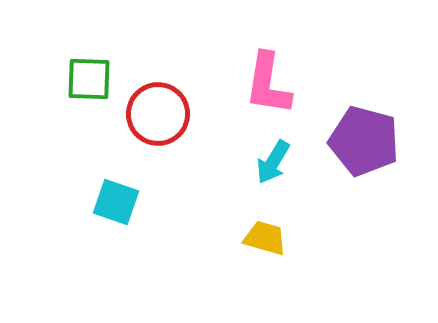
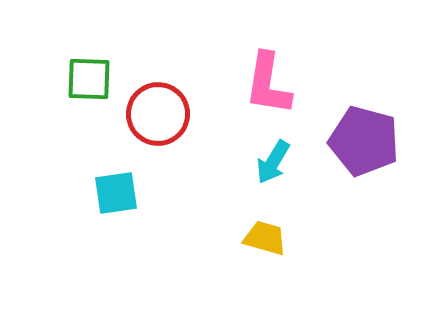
cyan square: moved 9 px up; rotated 27 degrees counterclockwise
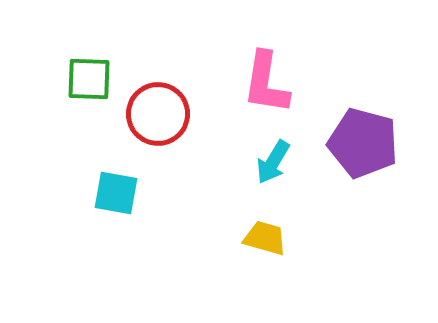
pink L-shape: moved 2 px left, 1 px up
purple pentagon: moved 1 px left, 2 px down
cyan square: rotated 18 degrees clockwise
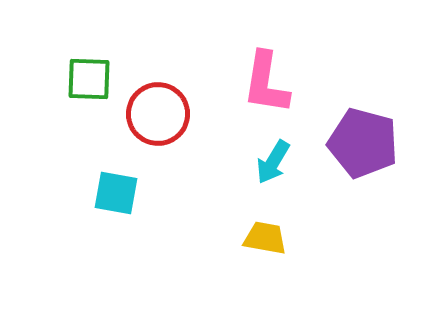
yellow trapezoid: rotated 6 degrees counterclockwise
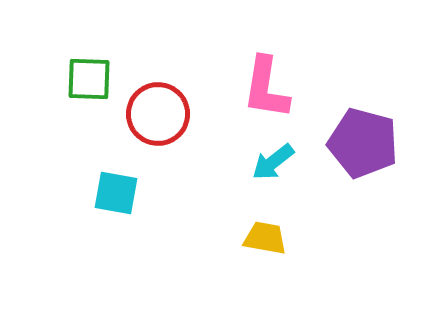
pink L-shape: moved 5 px down
cyan arrow: rotated 21 degrees clockwise
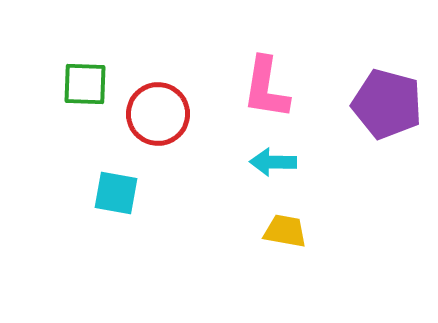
green square: moved 4 px left, 5 px down
purple pentagon: moved 24 px right, 39 px up
cyan arrow: rotated 39 degrees clockwise
yellow trapezoid: moved 20 px right, 7 px up
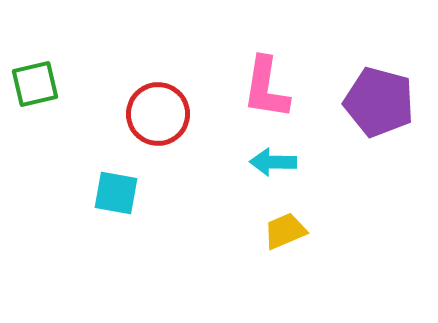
green square: moved 50 px left; rotated 15 degrees counterclockwise
purple pentagon: moved 8 px left, 2 px up
yellow trapezoid: rotated 33 degrees counterclockwise
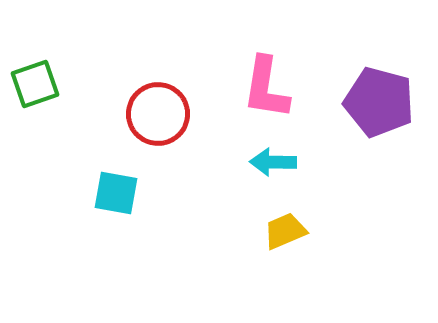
green square: rotated 6 degrees counterclockwise
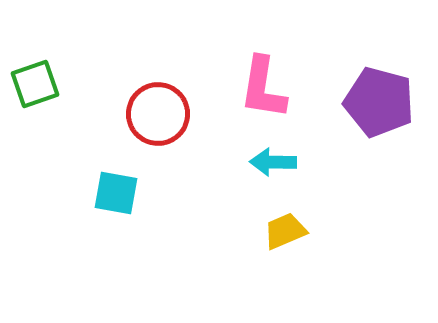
pink L-shape: moved 3 px left
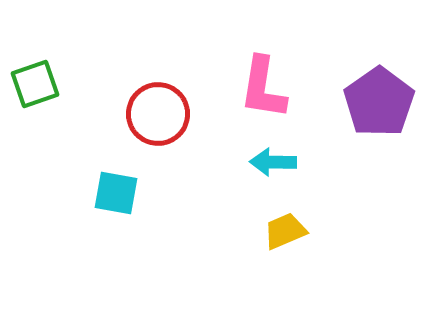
purple pentagon: rotated 22 degrees clockwise
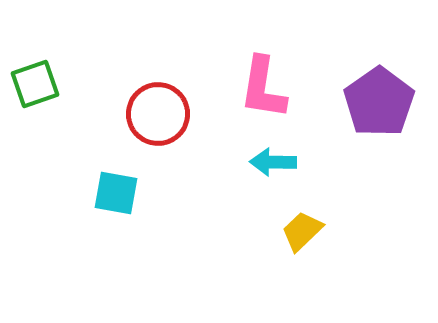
yellow trapezoid: moved 17 px right; rotated 21 degrees counterclockwise
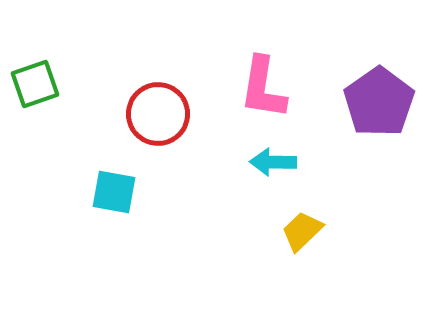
cyan square: moved 2 px left, 1 px up
